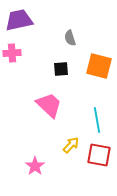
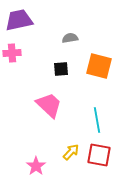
gray semicircle: rotated 98 degrees clockwise
yellow arrow: moved 7 px down
pink star: moved 1 px right
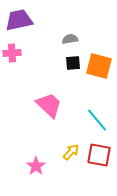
gray semicircle: moved 1 px down
black square: moved 12 px right, 6 px up
cyan line: rotated 30 degrees counterclockwise
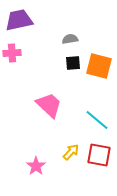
cyan line: rotated 10 degrees counterclockwise
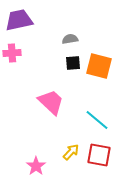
pink trapezoid: moved 2 px right, 3 px up
